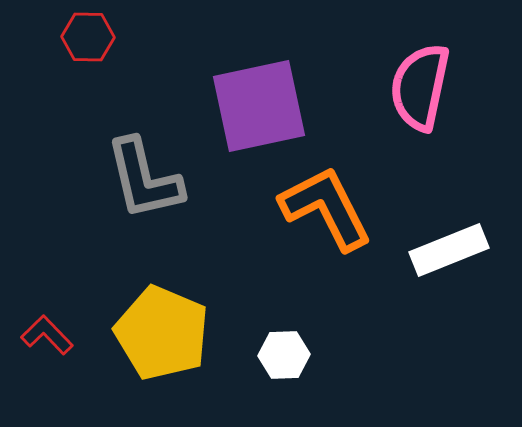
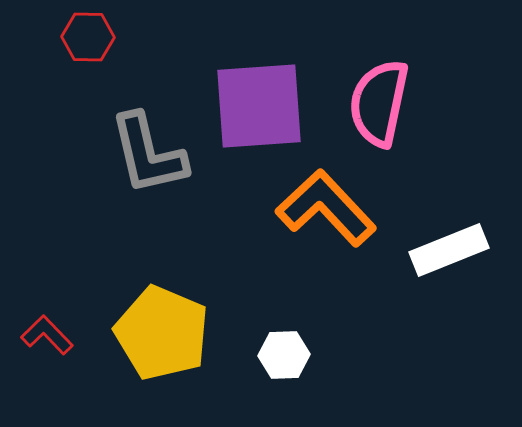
pink semicircle: moved 41 px left, 16 px down
purple square: rotated 8 degrees clockwise
gray L-shape: moved 4 px right, 25 px up
orange L-shape: rotated 16 degrees counterclockwise
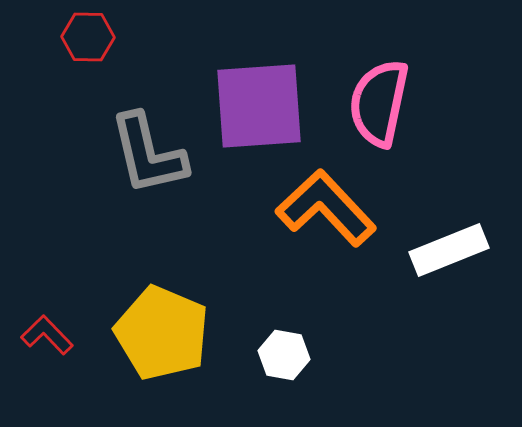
white hexagon: rotated 12 degrees clockwise
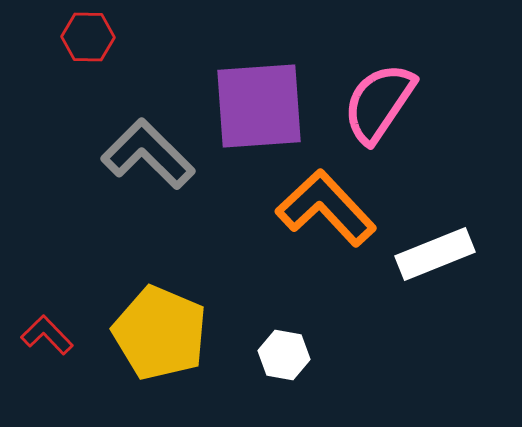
pink semicircle: rotated 22 degrees clockwise
gray L-shape: rotated 148 degrees clockwise
white rectangle: moved 14 px left, 4 px down
yellow pentagon: moved 2 px left
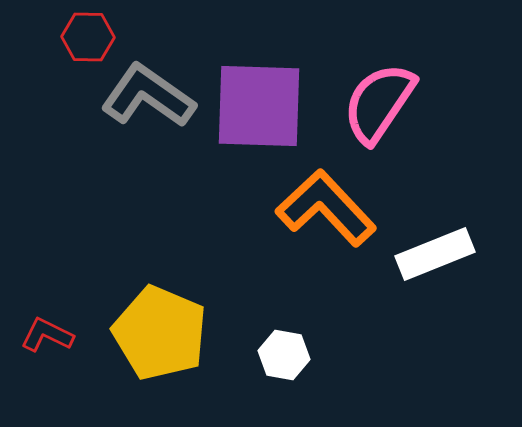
purple square: rotated 6 degrees clockwise
gray L-shape: moved 58 px up; rotated 10 degrees counterclockwise
red L-shape: rotated 20 degrees counterclockwise
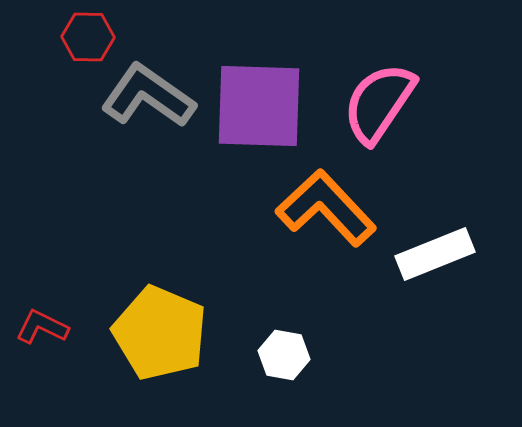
red L-shape: moved 5 px left, 8 px up
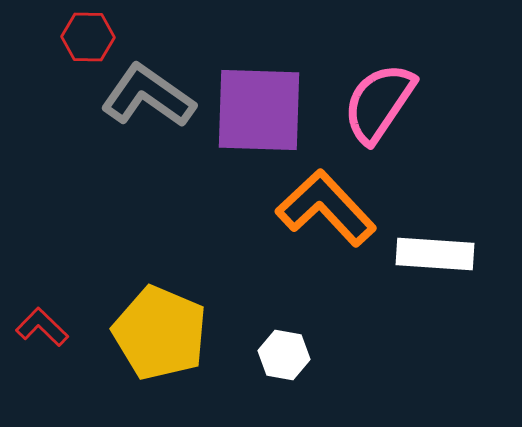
purple square: moved 4 px down
white rectangle: rotated 26 degrees clockwise
red L-shape: rotated 18 degrees clockwise
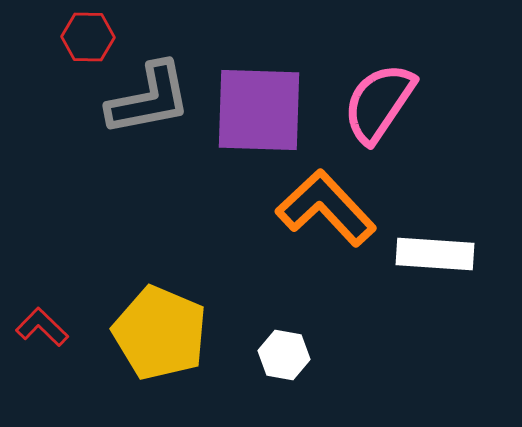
gray L-shape: moved 1 px right, 3 px down; rotated 134 degrees clockwise
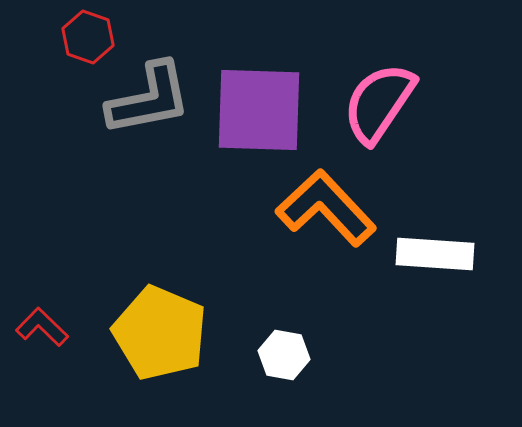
red hexagon: rotated 18 degrees clockwise
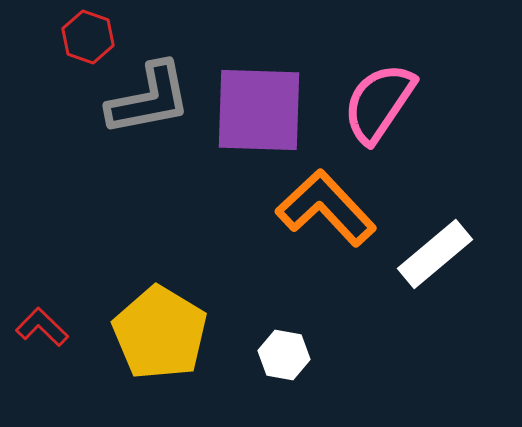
white rectangle: rotated 44 degrees counterclockwise
yellow pentagon: rotated 8 degrees clockwise
